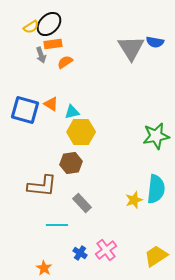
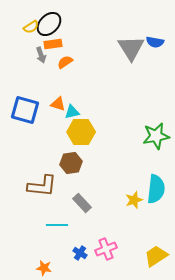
orange triangle: moved 7 px right; rotated 14 degrees counterclockwise
pink cross: moved 1 px up; rotated 15 degrees clockwise
orange star: rotated 21 degrees counterclockwise
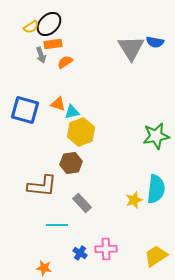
yellow hexagon: rotated 20 degrees counterclockwise
pink cross: rotated 20 degrees clockwise
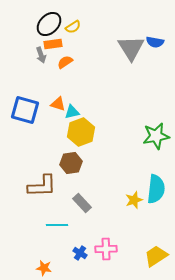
yellow semicircle: moved 42 px right
brown L-shape: rotated 8 degrees counterclockwise
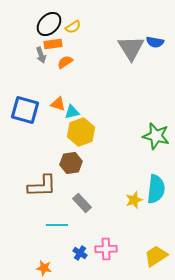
green star: rotated 24 degrees clockwise
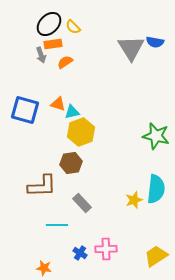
yellow semicircle: rotated 77 degrees clockwise
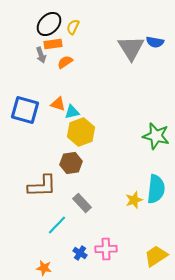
yellow semicircle: rotated 70 degrees clockwise
cyan line: rotated 45 degrees counterclockwise
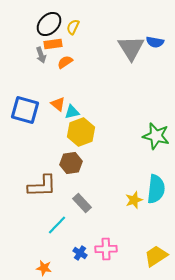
orange triangle: rotated 21 degrees clockwise
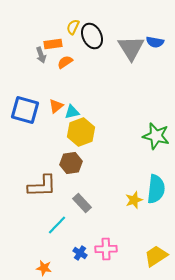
black ellipse: moved 43 px right, 12 px down; rotated 70 degrees counterclockwise
orange triangle: moved 2 px left, 2 px down; rotated 42 degrees clockwise
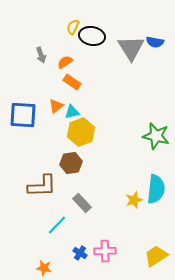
black ellipse: rotated 55 degrees counterclockwise
orange rectangle: moved 19 px right, 38 px down; rotated 42 degrees clockwise
blue square: moved 2 px left, 5 px down; rotated 12 degrees counterclockwise
pink cross: moved 1 px left, 2 px down
